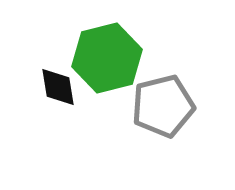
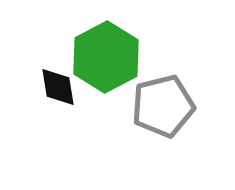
green hexagon: moved 1 px left, 1 px up; rotated 14 degrees counterclockwise
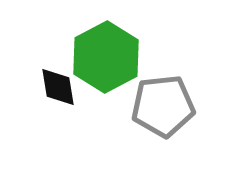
gray pentagon: rotated 8 degrees clockwise
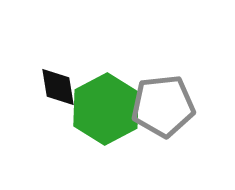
green hexagon: moved 52 px down
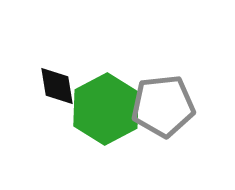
black diamond: moved 1 px left, 1 px up
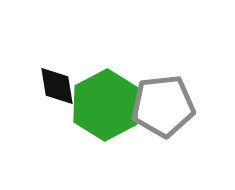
green hexagon: moved 4 px up
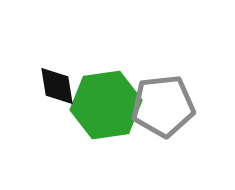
green hexagon: rotated 20 degrees clockwise
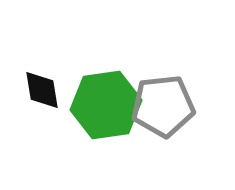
black diamond: moved 15 px left, 4 px down
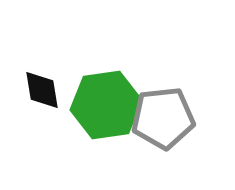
gray pentagon: moved 12 px down
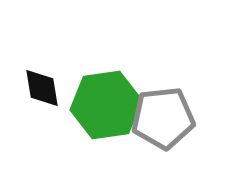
black diamond: moved 2 px up
